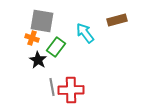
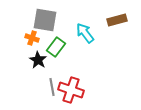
gray square: moved 3 px right, 1 px up
red cross: rotated 20 degrees clockwise
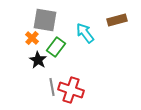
orange cross: rotated 24 degrees clockwise
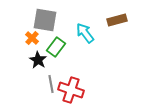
gray line: moved 1 px left, 3 px up
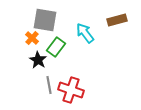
gray line: moved 2 px left, 1 px down
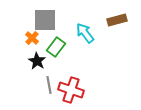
gray square: rotated 10 degrees counterclockwise
black star: moved 1 px left, 1 px down
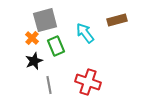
gray square: rotated 15 degrees counterclockwise
green rectangle: moved 1 px up; rotated 60 degrees counterclockwise
black star: moved 3 px left; rotated 18 degrees clockwise
red cross: moved 17 px right, 8 px up
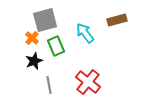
red cross: rotated 20 degrees clockwise
